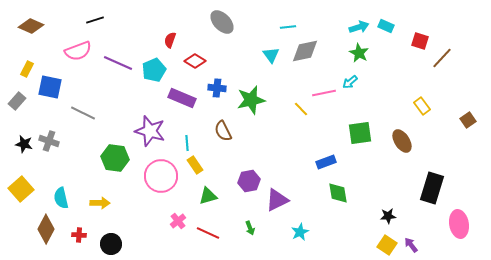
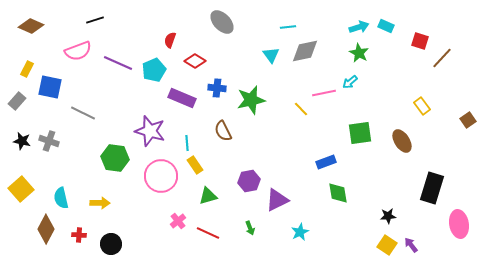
black star at (24, 144): moved 2 px left, 3 px up
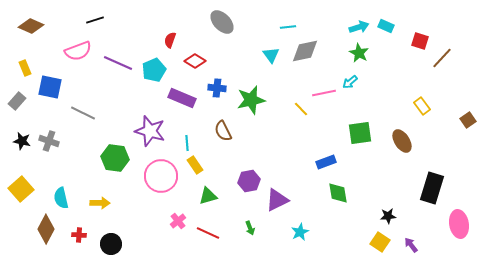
yellow rectangle at (27, 69): moved 2 px left, 1 px up; rotated 49 degrees counterclockwise
yellow square at (387, 245): moved 7 px left, 3 px up
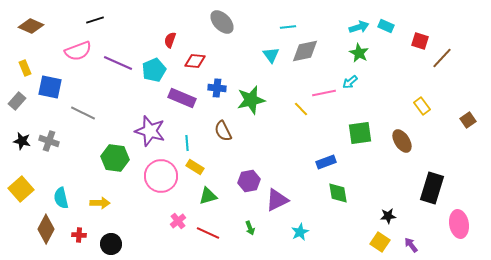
red diamond at (195, 61): rotated 25 degrees counterclockwise
yellow rectangle at (195, 165): moved 2 px down; rotated 24 degrees counterclockwise
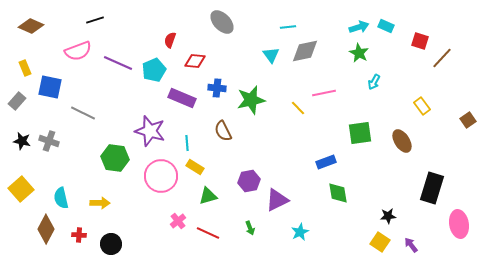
cyan arrow at (350, 82): moved 24 px right; rotated 21 degrees counterclockwise
yellow line at (301, 109): moved 3 px left, 1 px up
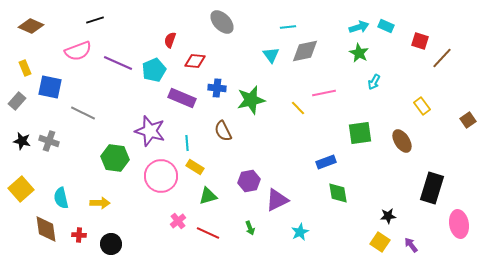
brown diamond at (46, 229): rotated 36 degrees counterclockwise
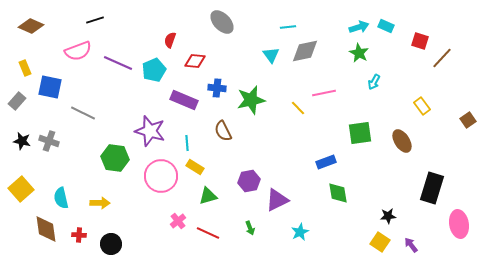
purple rectangle at (182, 98): moved 2 px right, 2 px down
